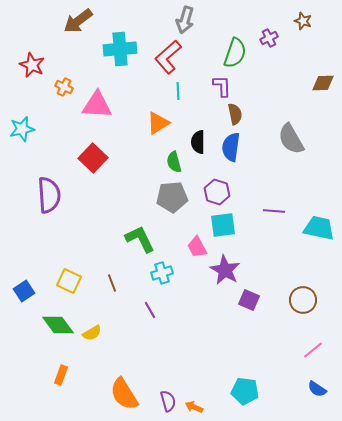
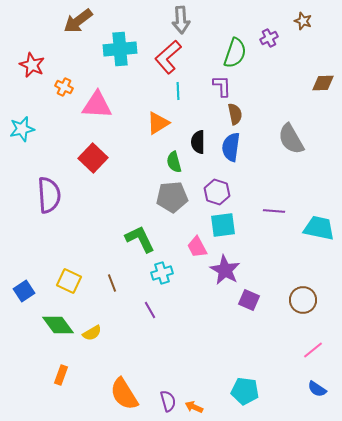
gray arrow at (185, 20): moved 4 px left; rotated 20 degrees counterclockwise
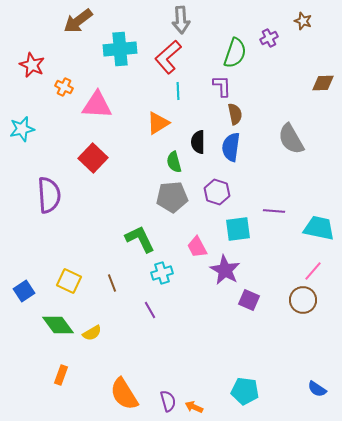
cyan square at (223, 225): moved 15 px right, 4 px down
pink line at (313, 350): moved 79 px up; rotated 10 degrees counterclockwise
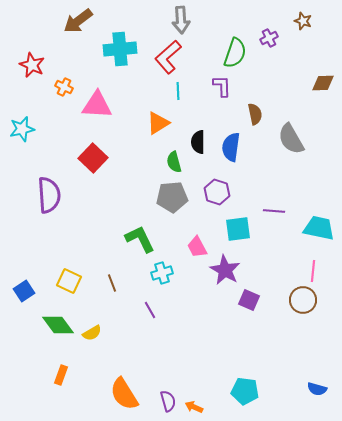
brown semicircle at (235, 114): moved 20 px right
pink line at (313, 271): rotated 35 degrees counterclockwise
blue semicircle at (317, 389): rotated 18 degrees counterclockwise
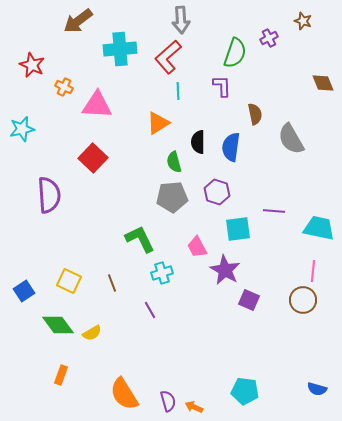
brown diamond at (323, 83): rotated 70 degrees clockwise
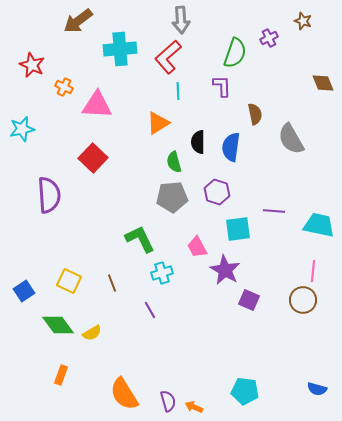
cyan trapezoid at (319, 228): moved 3 px up
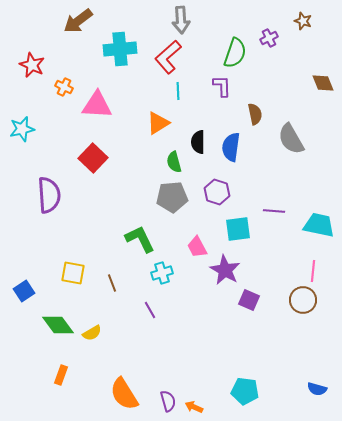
yellow square at (69, 281): moved 4 px right, 8 px up; rotated 15 degrees counterclockwise
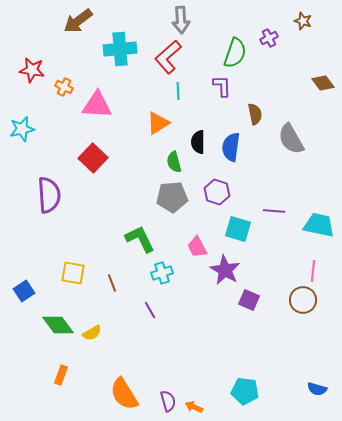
red star at (32, 65): moved 5 px down; rotated 15 degrees counterclockwise
brown diamond at (323, 83): rotated 15 degrees counterclockwise
cyan square at (238, 229): rotated 24 degrees clockwise
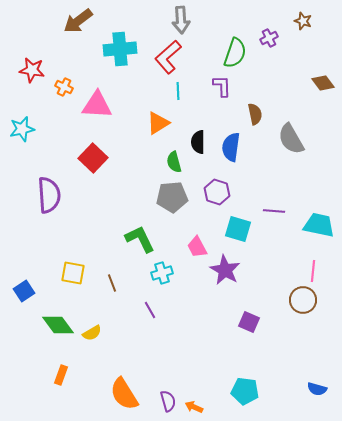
purple square at (249, 300): moved 22 px down
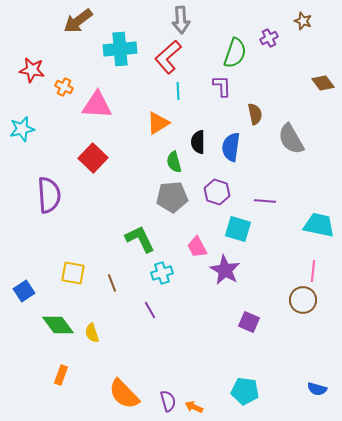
purple line at (274, 211): moved 9 px left, 10 px up
yellow semicircle at (92, 333): rotated 102 degrees clockwise
orange semicircle at (124, 394): rotated 12 degrees counterclockwise
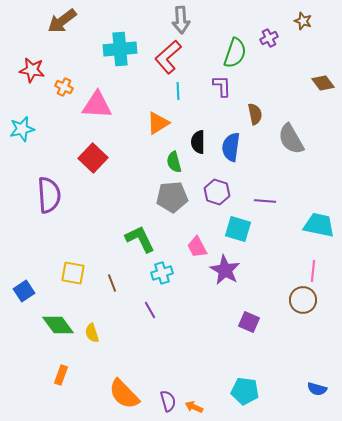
brown arrow at (78, 21): moved 16 px left
